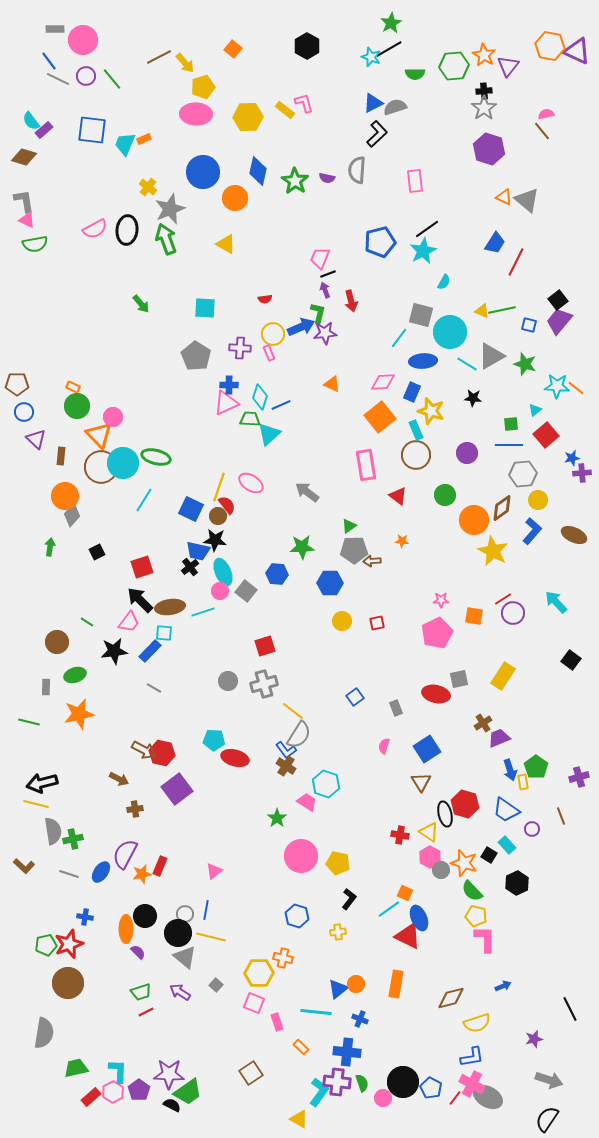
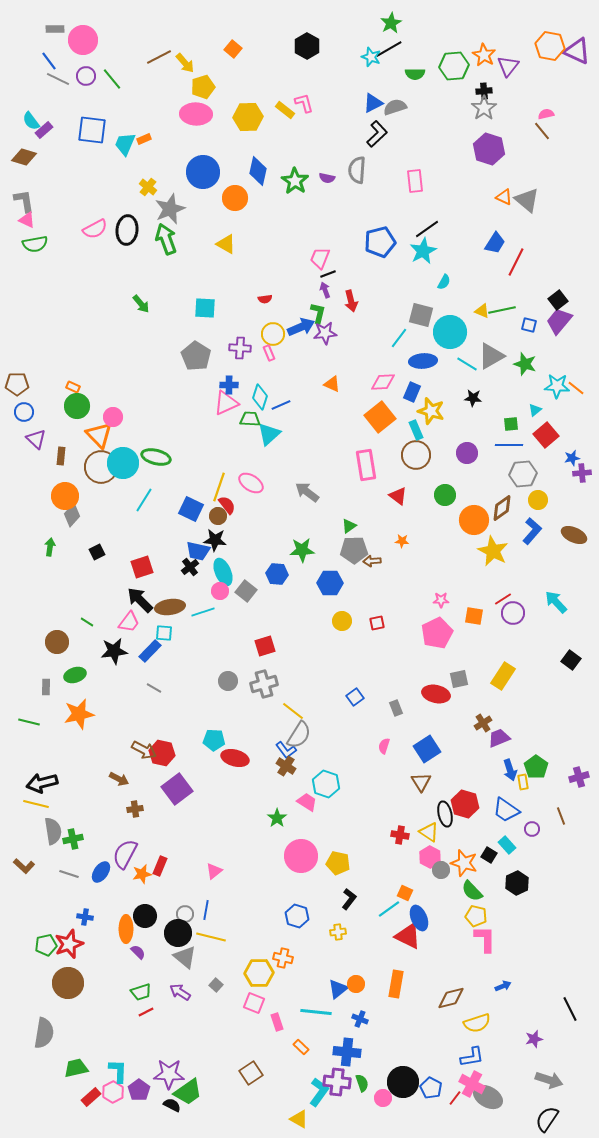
green star at (302, 547): moved 3 px down
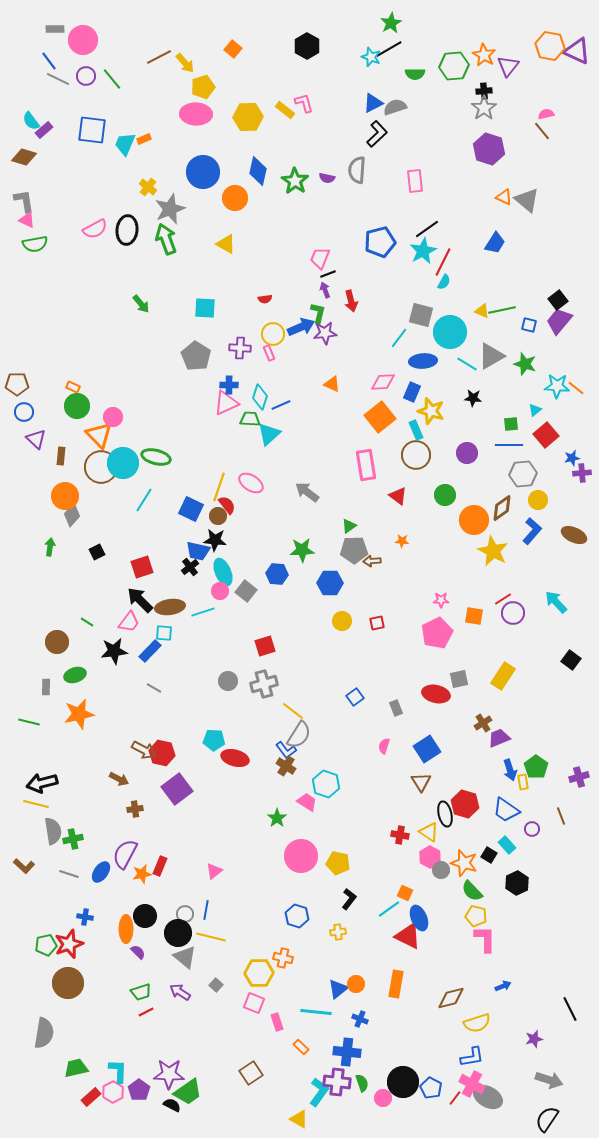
red line at (516, 262): moved 73 px left
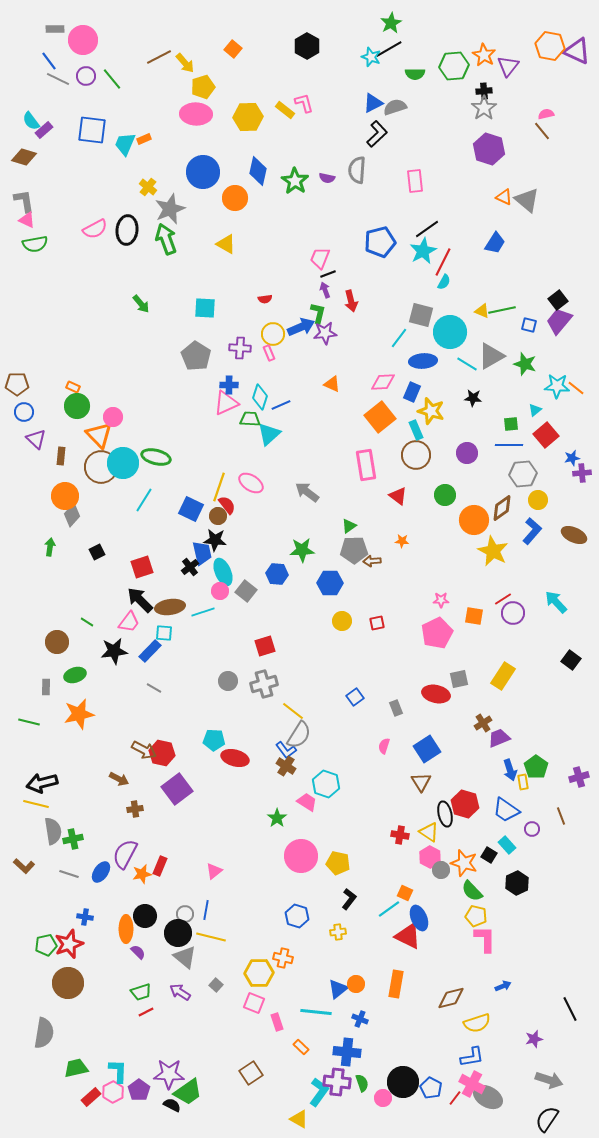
blue trapezoid at (198, 551): moved 4 px right, 2 px down; rotated 115 degrees counterclockwise
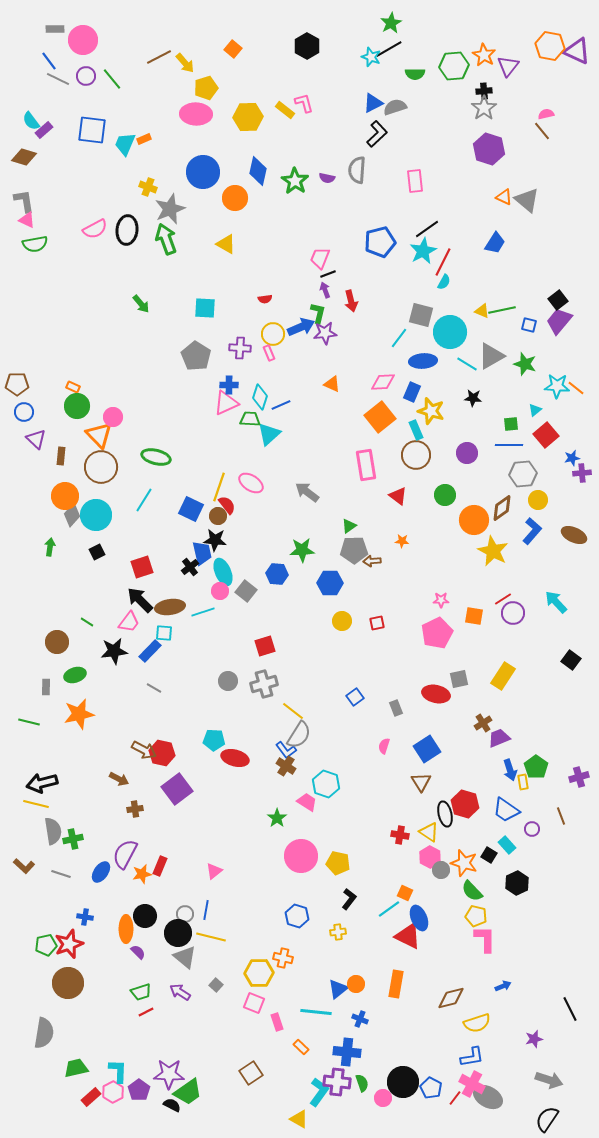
yellow pentagon at (203, 87): moved 3 px right, 1 px down
yellow cross at (148, 187): rotated 18 degrees counterclockwise
cyan circle at (123, 463): moved 27 px left, 52 px down
gray line at (69, 874): moved 8 px left
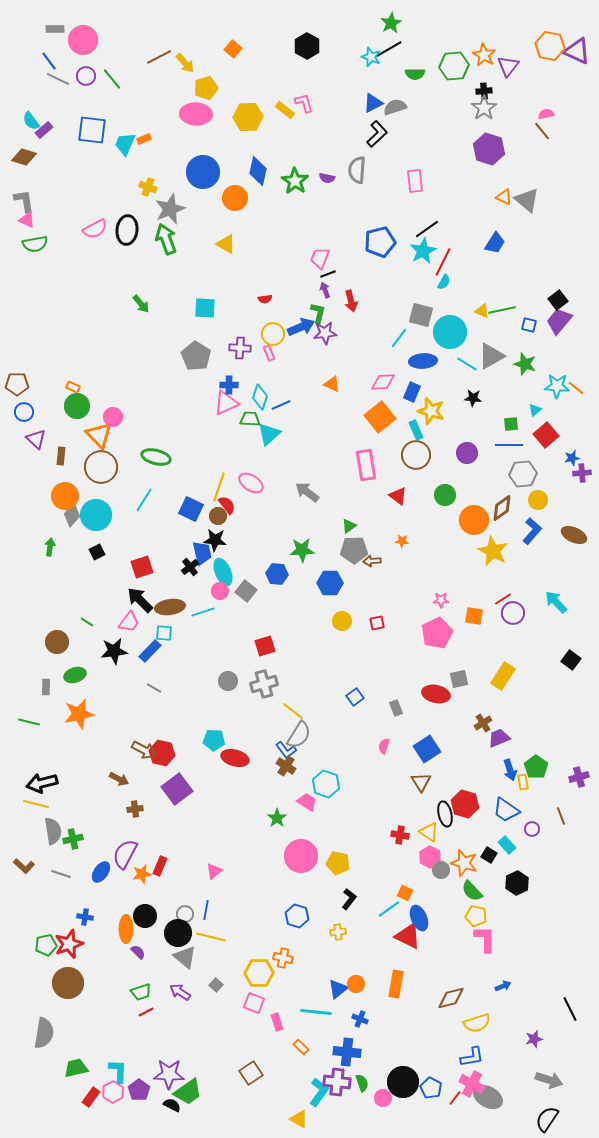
red rectangle at (91, 1097): rotated 12 degrees counterclockwise
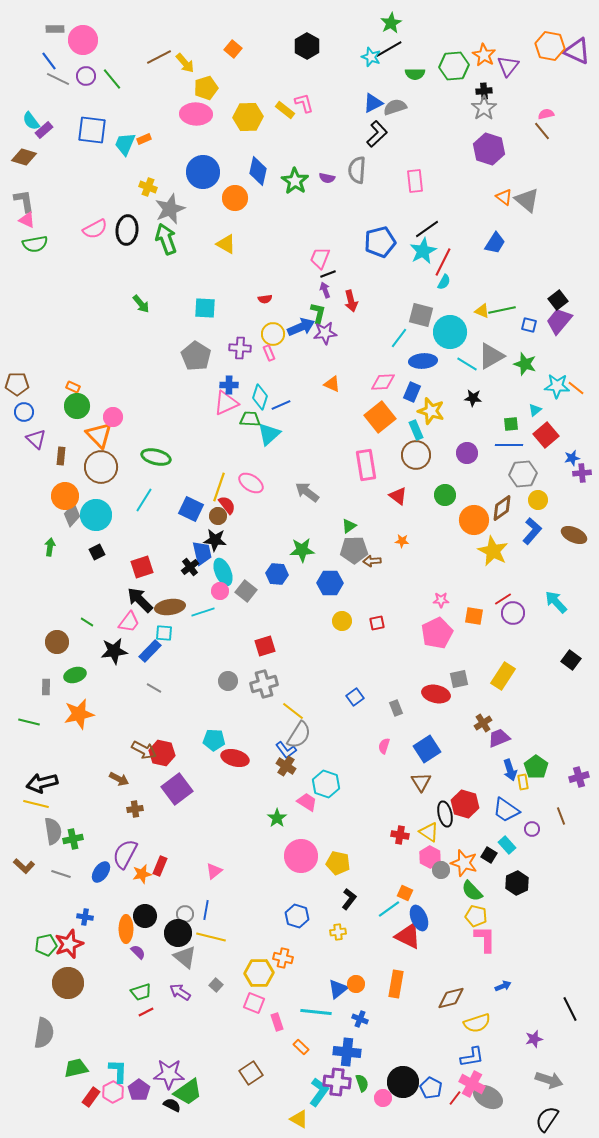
orange triangle at (504, 197): rotated 12 degrees clockwise
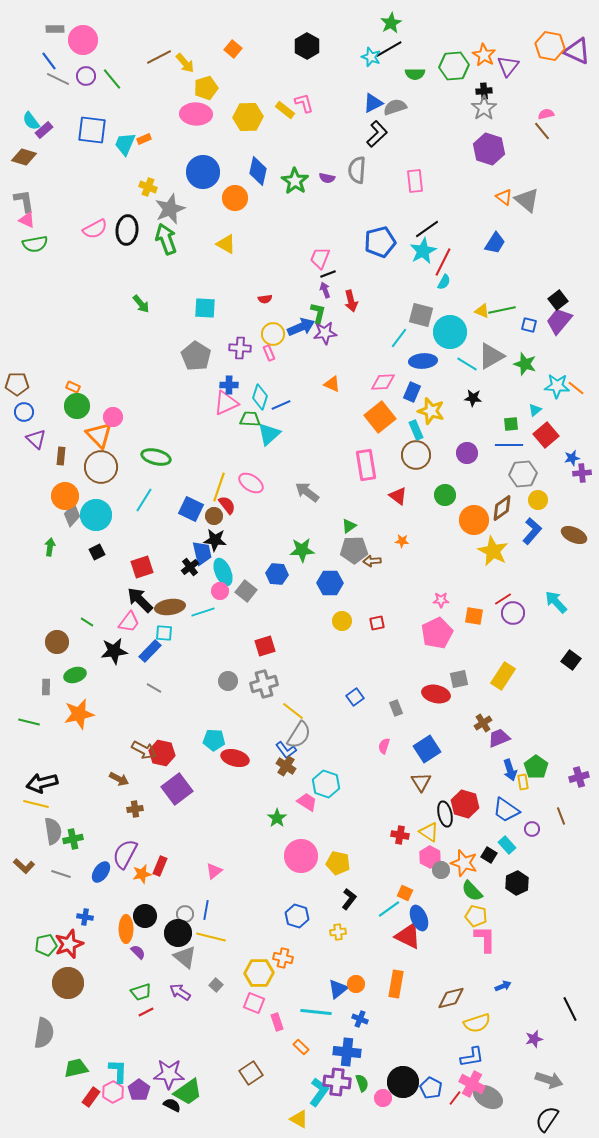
brown circle at (218, 516): moved 4 px left
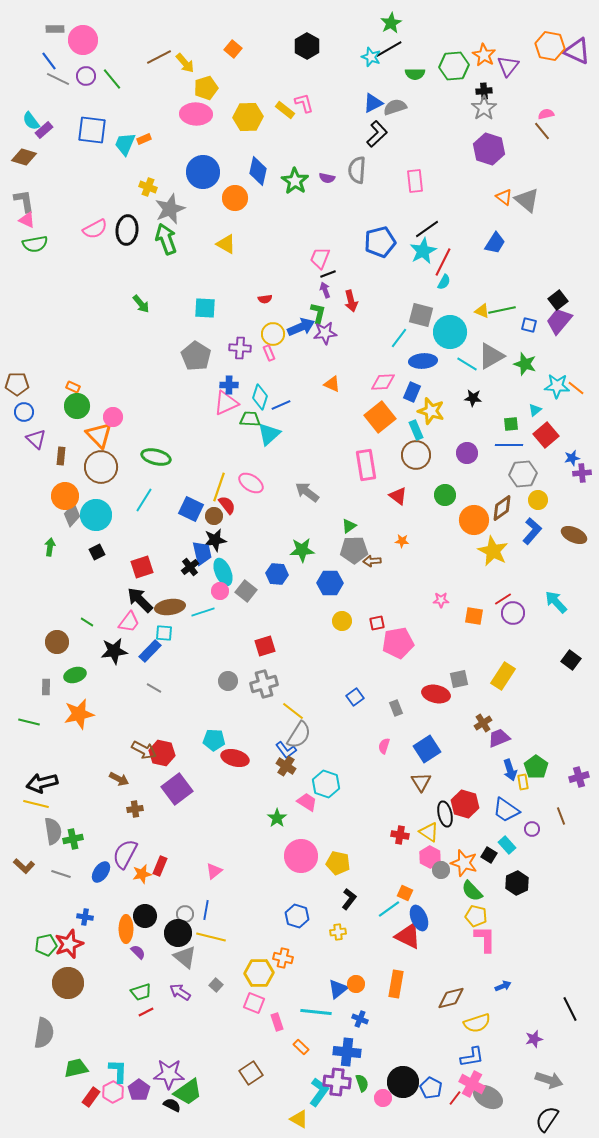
black star at (215, 540): rotated 15 degrees counterclockwise
pink pentagon at (437, 633): moved 39 px left, 10 px down; rotated 16 degrees clockwise
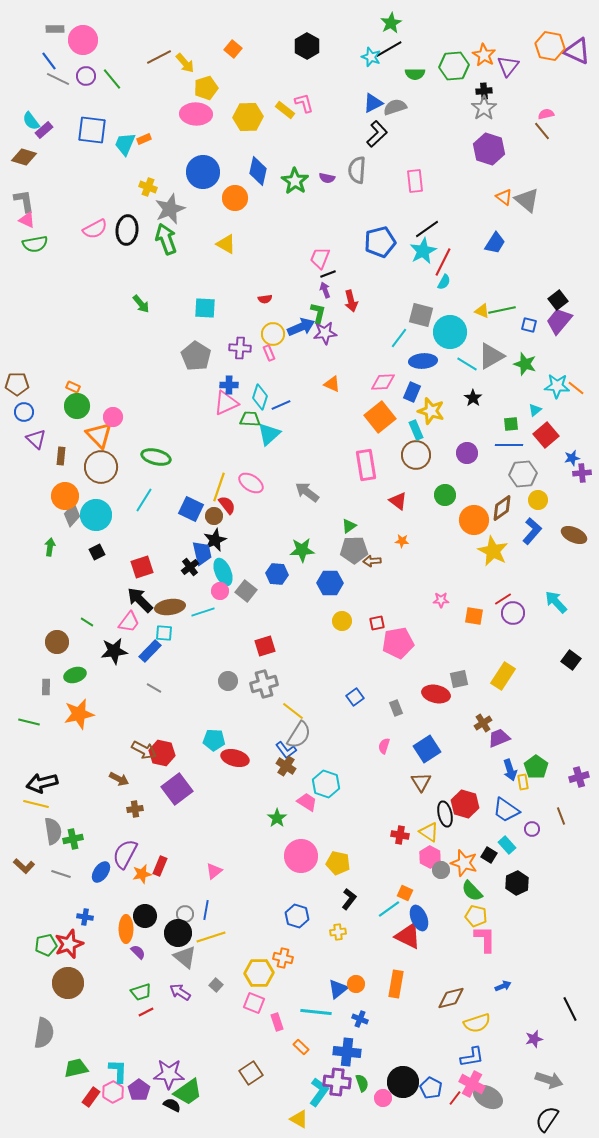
black star at (473, 398): rotated 30 degrees clockwise
red triangle at (398, 496): moved 5 px down
black star at (215, 540): rotated 15 degrees counterclockwise
yellow line at (211, 937): rotated 32 degrees counterclockwise
